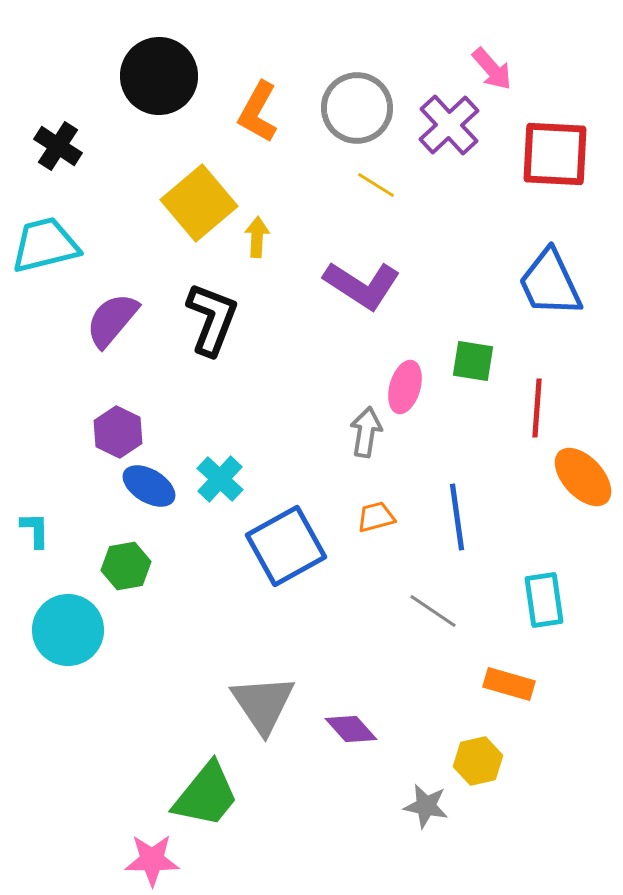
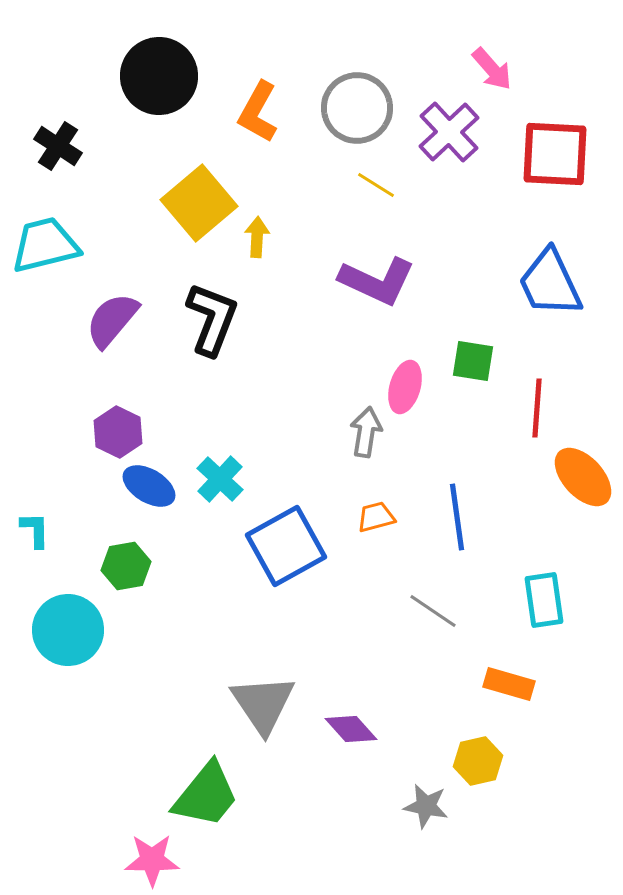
purple cross: moved 7 px down
purple L-shape: moved 15 px right, 4 px up; rotated 8 degrees counterclockwise
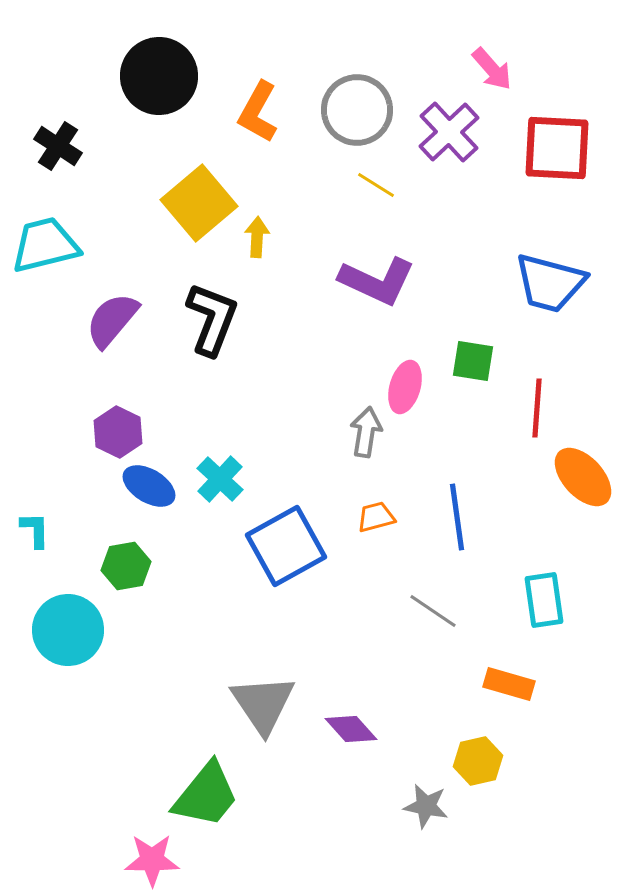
gray circle: moved 2 px down
red square: moved 2 px right, 6 px up
blue trapezoid: rotated 50 degrees counterclockwise
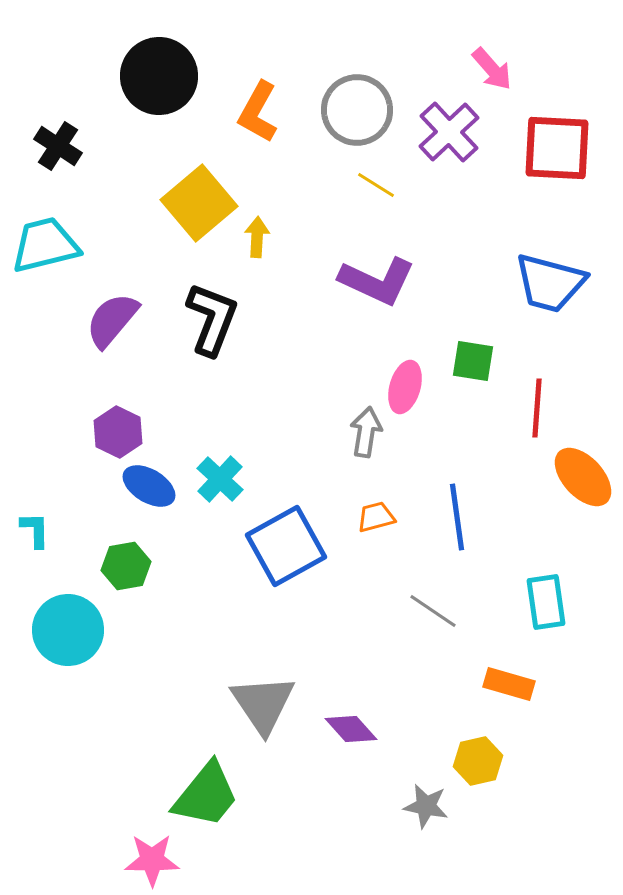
cyan rectangle: moved 2 px right, 2 px down
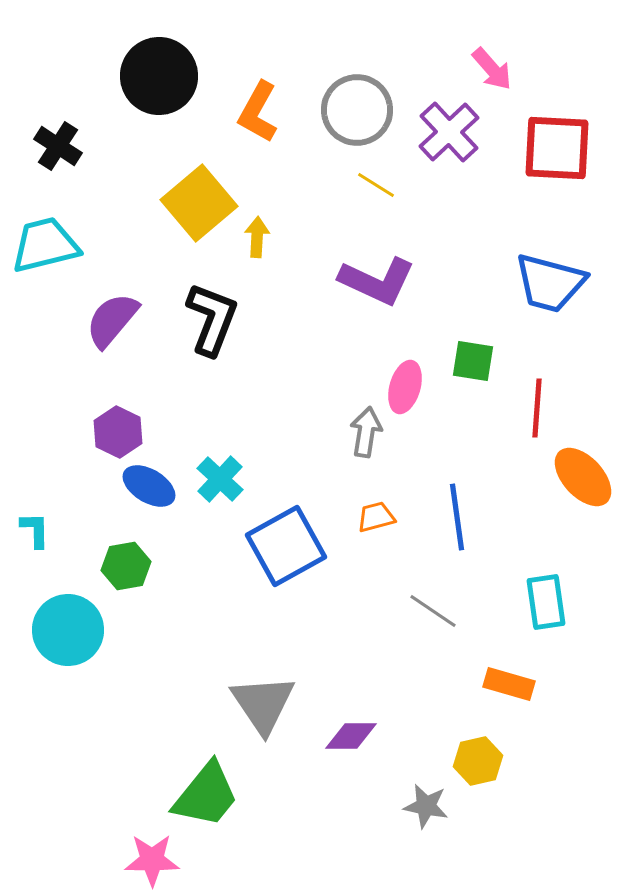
purple diamond: moved 7 px down; rotated 48 degrees counterclockwise
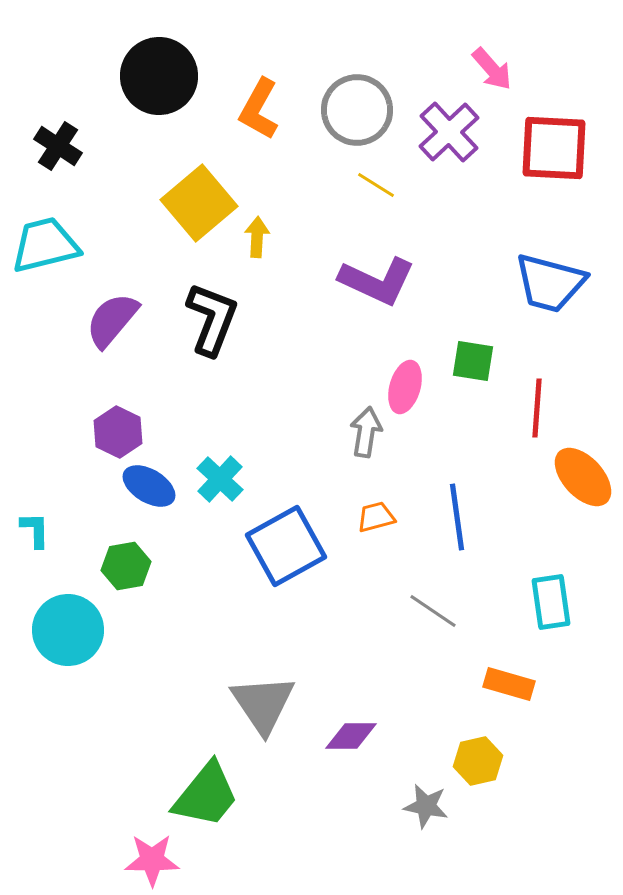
orange L-shape: moved 1 px right, 3 px up
red square: moved 3 px left
cyan rectangle: moved 5 px right
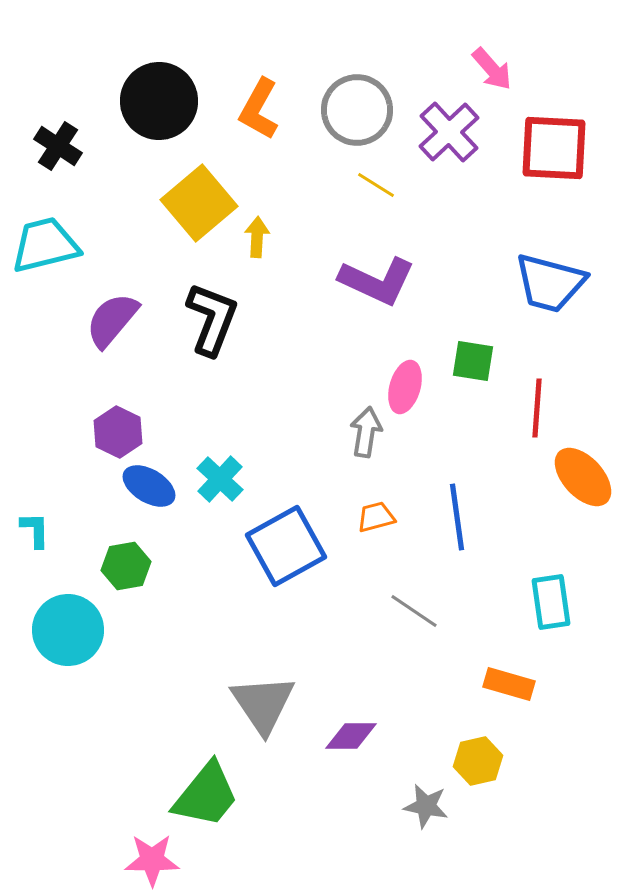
black circle: moved 25 px down
gray line: moved 19 px left
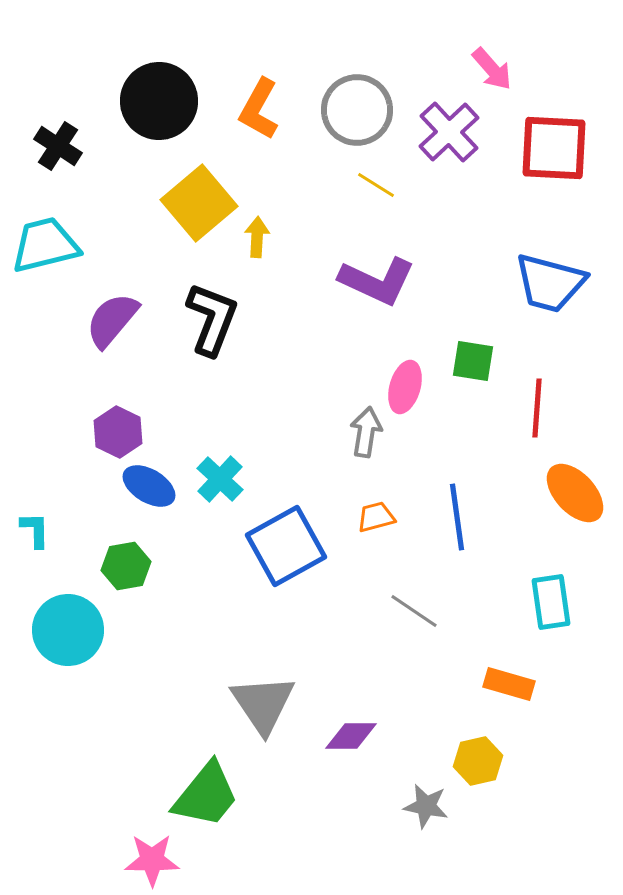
orange ellipse: moved 8 px left, 16 px down
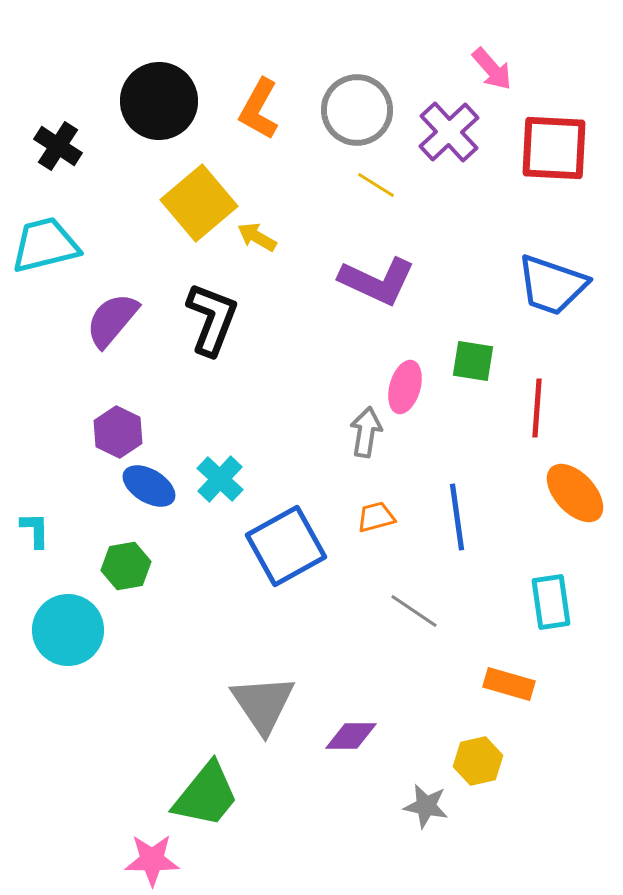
yellow arrow: rotated 63 degrees counterclockwise
blue trapezoid: moved 2 px right, 2 px down; rotated 4 degrees clockwise
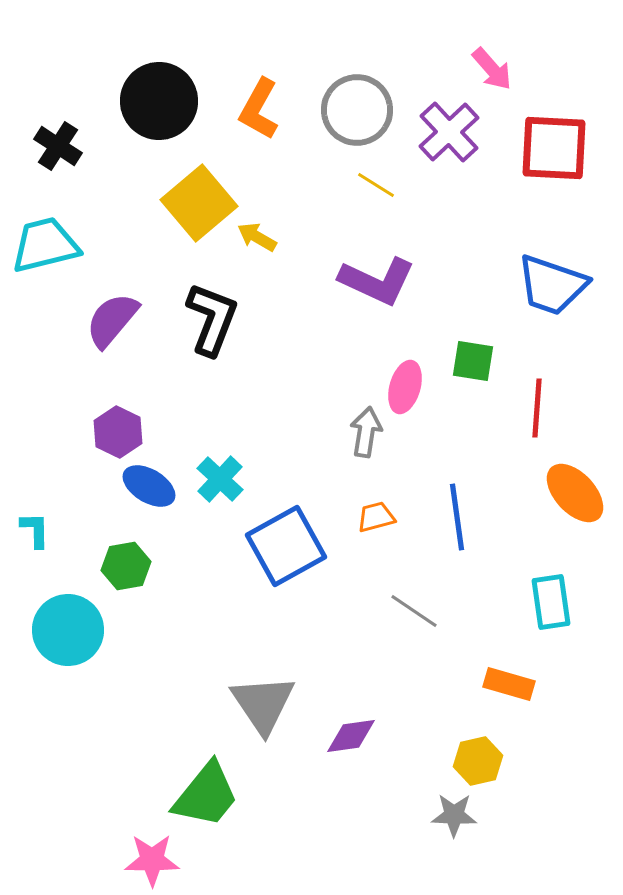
purple diamond: rotated 8 degrees counterclockwise
gray star: moved 28 px right, 9 px down; rotated 9 degrees counterclockwise
